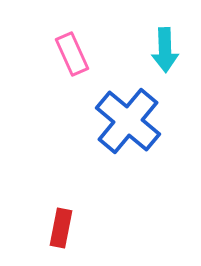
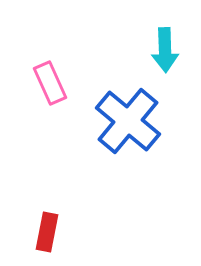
pink rectangle: moved 22 px left, 29 px down
red rectangle: moved 14 px left, 4 px down
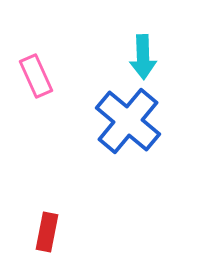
cyan arrow: moved 22 px left, 7 px down
pink rectangle: moved 14 px left, 7 px up
